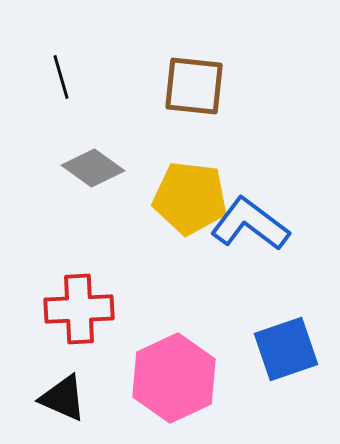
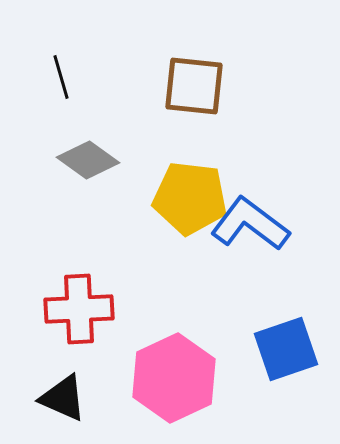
gray diamond: moved 5 px left, 8 px up
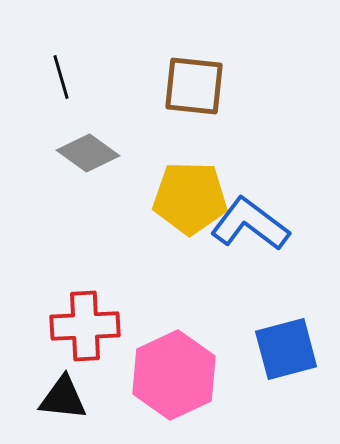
gray diamond: moved 7 px up
yellow pentagon: rotated 6 degrees counterclockwise
red cross: moved 6 px right, 17 px down
blue square: rotated 4 degrees clockwise
pink hexagon: moved 3 px up
black triangle: rotated 18 degrees counterclockwise
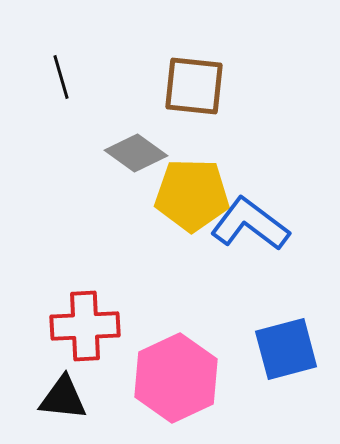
gray diamond: moved 48 px right
yellow pentagon: moved 2 px right, 3 px up
pink hexagon: moved 2 px right, 3 px down
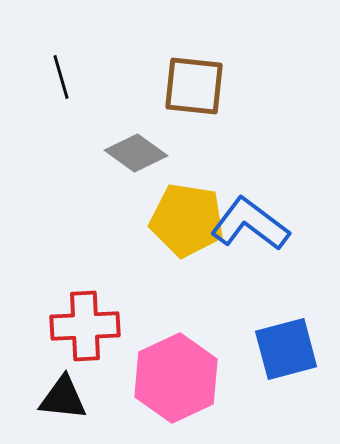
yellow pentagon: moved 5 px left, 25 px down; rotated 8 degrees clockwise
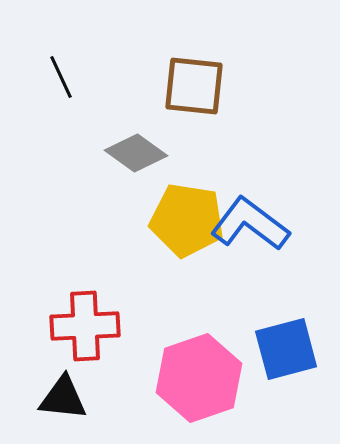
black line: rotated 9 degrees counterclockwise
pink hexagon: moved 23 px right; rotated 6 degrees clockwise
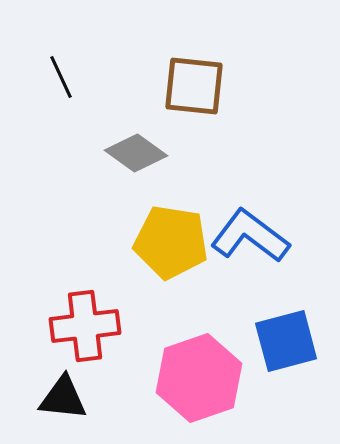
yellow pentagon: moved 16 px left, 22 px down
blue L-shape: moved 12 px down
red cross: rotated 4 degrees counterclockwise
blue square: moved 8 px up
